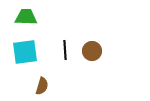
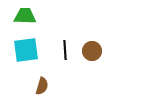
green trapezoid: moved 1 px left, 1 px up
cyan square: moved 1 px right, 2 px up
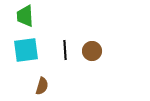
green trapezoid: rotated 95 degrees counterclockwise
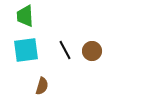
black line: rotated 24 degrees counterclockwise
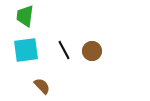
green trapezoid: rotated 10 degrees clockwise
black line: moved 1 px left
brown semicircle: rotated 60 degrees counterclockwise
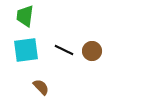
black line: rotated 36 degrees counterclockwise
brown semicircle: moved 1 px left, 1 px down
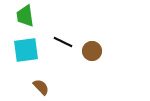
green trapezoid: rotated 15 degrees counterclockwise
black line: moved 1 px left, 8 px up
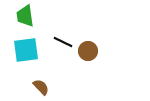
brown circle: moved 4 px left
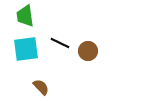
black line: moved 3 px left, 1 px down
cyan square: moved 1 px up
